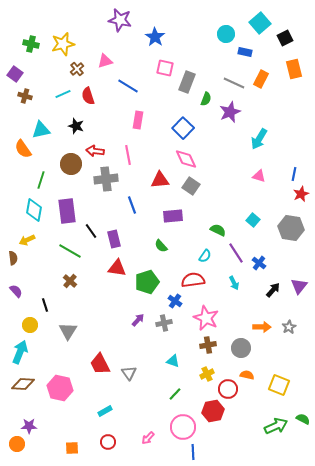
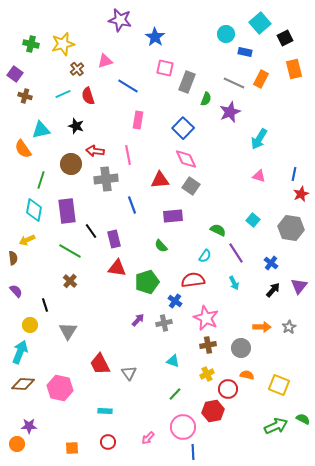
blue cross at (259, 263): moved 12 px right
cyan rectangle at (105, 411): rotated 32 degrees clockwise
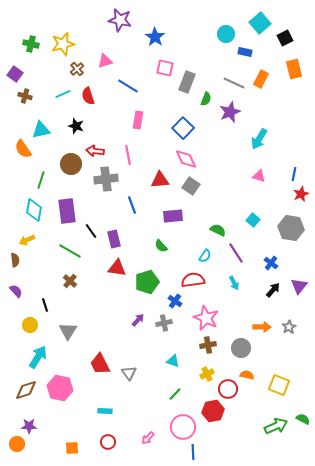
brown semicircle at (13, 258): moved 2 px right, 2 px down
cyan arrow at (20, 352): moved 18 px right, 5 px down; rotated 10 degrees clockwise
brown diamond at (23, 384): moved 3 px right, 6 px down; rotated 20 degrees counterclockwise
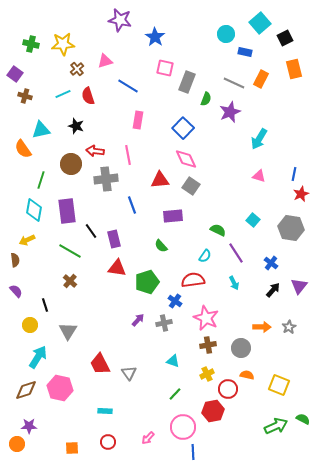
yellow star at (63, 44): rotated 10 degrees clockwise
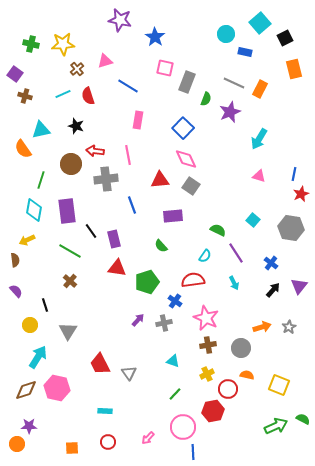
orange rectangle at (261, 79): moved 1 px left, 10 px down
orange arrow at (262, 327): rotated 18 degrees counterclockwise
pink hexagon at (60, 388): moved 3 px left
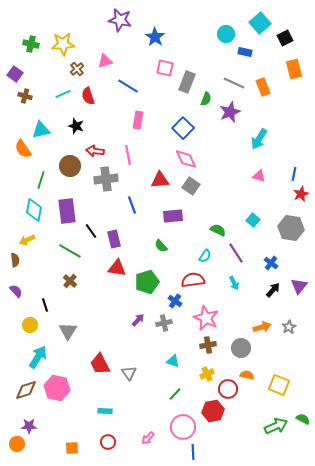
orange rectangle at (260, 89): moved 3 px right, 2 px up; rotated 48 degrees counterclockwise
brown circle at (71, 164): moved 1 px left, 2 px down
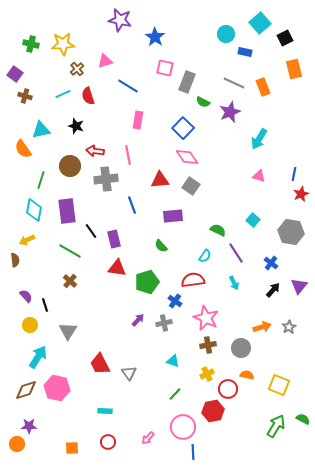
green semicircle at (206, 99): moved 3 px left, 3 px down; rotated 96 degrees clockwise
pink diamond at (186, 159): moved 1 px right, 2 px up; rotated 10 degrees counterclockwise
gray hexagon at (291, 228): moved 4 px down
purple semicircle at (16, 291): moved 10 px right, 5 px down
green arrow at (276, 426): rotated 35 degrees counterclockwise
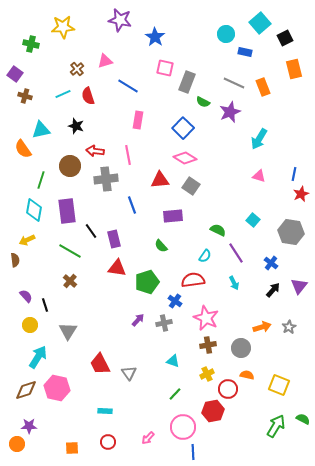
yellow star at (63, 44): moved 17 px up
pink diamond at (187, 157): moved 2 px left, 1 px down; rotated 25 degrees counterclockwise
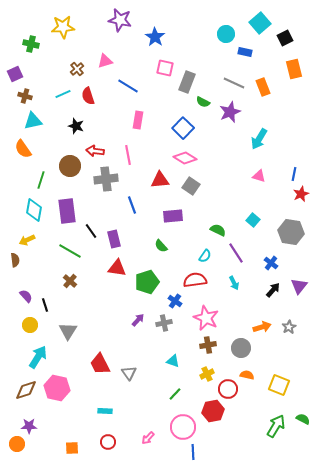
purple square at (15, 74): rotated 28 degrees clockwise
cyan triangle at (41, 130): moved 8 px left, 9 px up
red semicircle at (193, 280): moved 2 px right
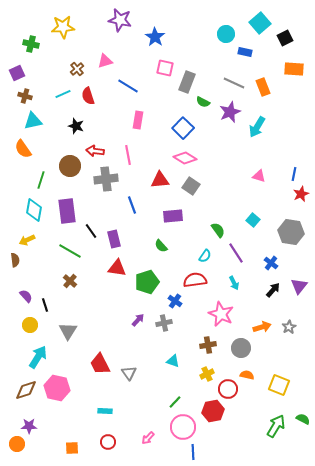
orange rectangle at (294, 69): rotated 72 degrees counterclockwise
purple square at (15, 74): moved 2 px right, 1 px up
cyan arrow at (259, 139): moved 2 px left, 12 px up
green semicircle at (218, 230): rotated 28 degrees clockwise
pink star at (206, 318): moved 15 px right, 4 px up
green line at (175, 394): moved 8 px down
